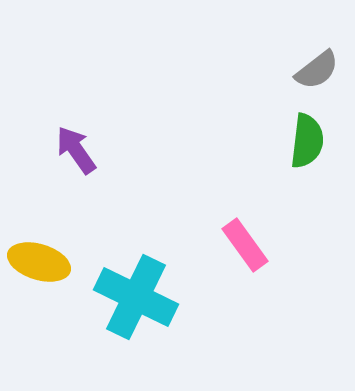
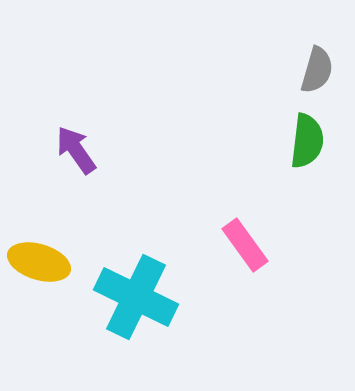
gray semicircle: rotated 36 degrees counterclockwise
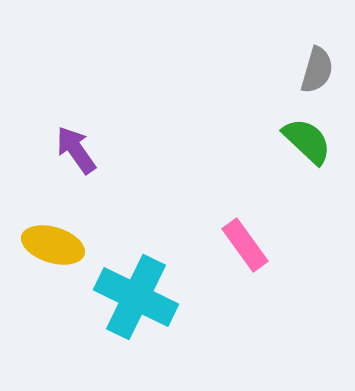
green semicircle: rotated 54 degrees counterclockwise
yellow ellipse: moved 14 px right, 17 px up
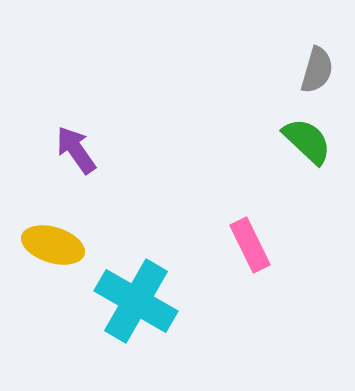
pink rectangle: moved 5 px right; rotated 10 degrees clockwise
cyan cross: moved 4 px down; rotated 4 degrees clockwise
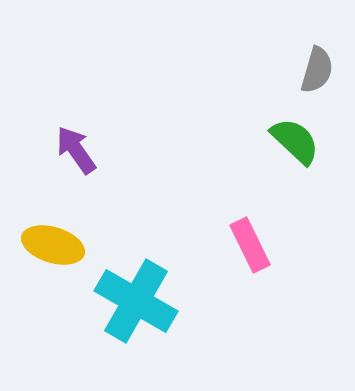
green semicircle: moved 12 px left
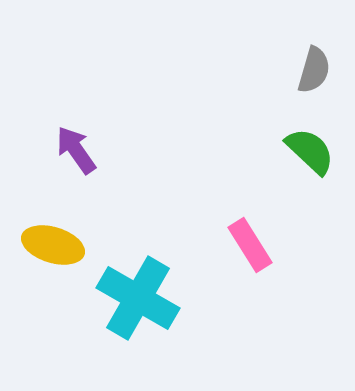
gray semicircle: moved 3 px left
green semicircle: moved 15 px right, 10 px down
pink rectangle: rotated 6 degrees counterclockwise
cyan cross: moved 2 px right, 3 px up
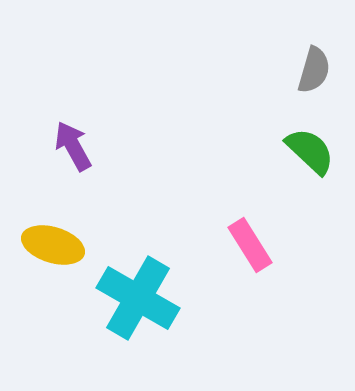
purple arrow: moved 3 px left, 4 px up; rotated 6 degrees clockwise
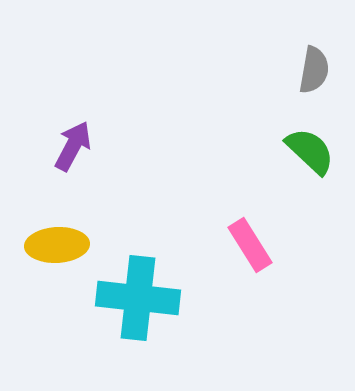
gray semicircle: rotated 6 degrees counterclockwise
purple arrow: rotated 57 degrees clockwise
yellow ellipse: moved 4 px right; rotated 20 degrees counterclockwise
cyan cross: rotated 24 degrees counterclockwise
